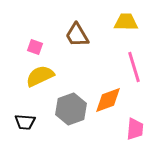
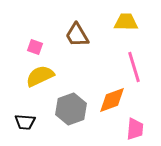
orange diamond: moved 4 px right
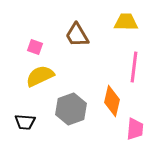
pink line: rotated 24 degrees clockwise
orange diamond: moved 1 px down; rotated 56 degrees counterclockwise
